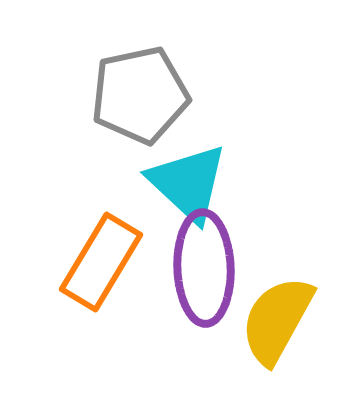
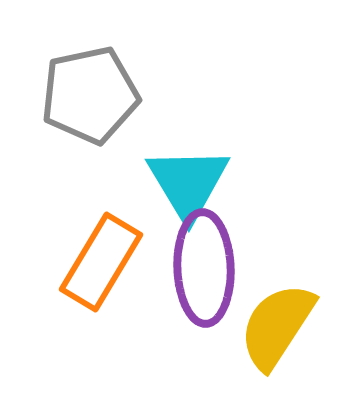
gray pentagon: moved 50 px left
cyan triangle: rotated 16 degrees clockwise
yellow semicircle: moved 6 px down; rotated 4 degrees clockwise
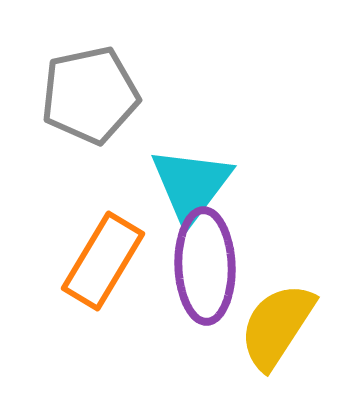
cyan triangle: moved 3 px right, 2 px down; rotated 8 degrees clockwise
orange rectangle: moved 2 px right, 1 px up
purple ellipse: moved 1 px right, 2 px up
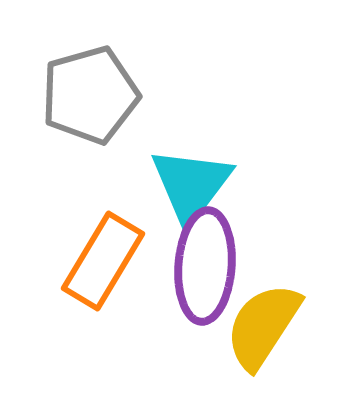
gray pentagon: rotated 4 degrees counterclockwise
purple ellipse: rotated 6 degrees clockwise
yellow semicircle: moved 14 px left
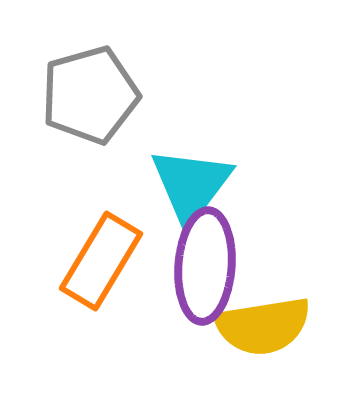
orange rectangle: moved 2 px left
yellow semicircle: rotated 132 degrees counterclockwise
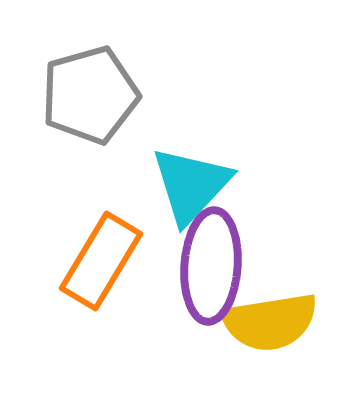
cyan triangle: rotated 6 degrees clockwise
purple ellipse: moved 6 px right
yellow semicircle: moved 7 px right, 4 px up
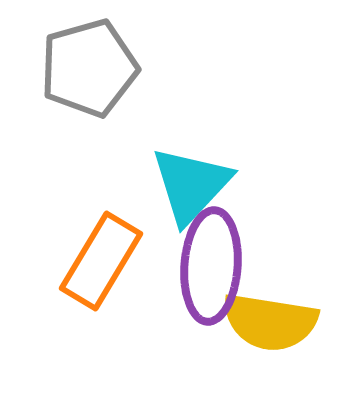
gray pentagon: moved 1 px left, 27 px up
yellow semicircle: rotated 18 degrees clockwise
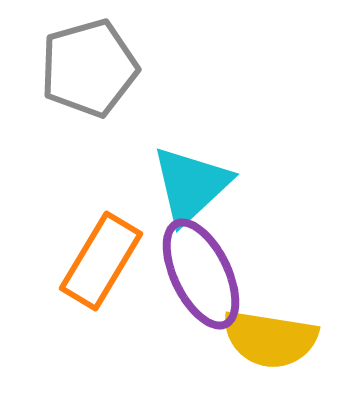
cyan triangle: rotated 4 degrees clockwise
purple ellipse: moved 10 px left, 8 px down; rotated 30 degrees counterclockwise
yellow semicircle: moved 17 px down
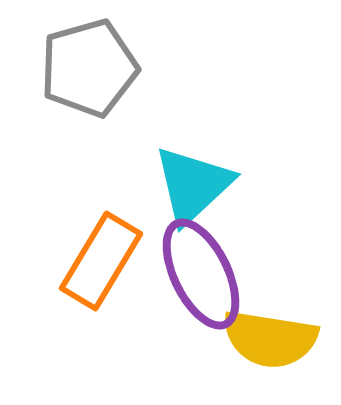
cyan triangle: moved 2 px right
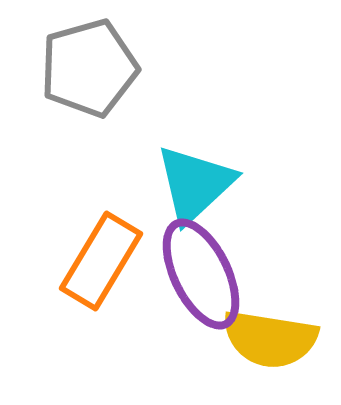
cyan triangle: moved 2 px right, 1 px up
